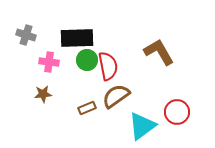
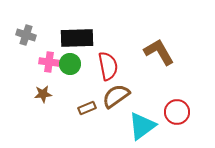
green circle: moved 17 px left, 4 px down
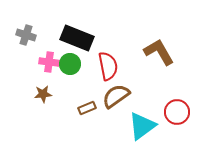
black rectangle: rotated 24 degrees clockwise
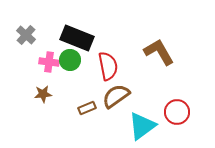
gray cross: rotated 24 degrees clockwise
green circle: moved 4 px up
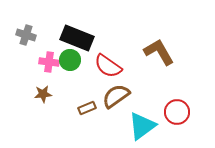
gray cross: rotated 24 degrees counterclockwise
red semicircle: rotated 136 degrees clockwise
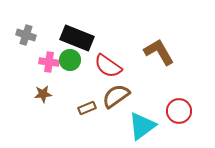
red circle: moved 2 px right, 1 px up
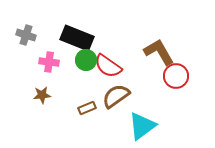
green circle: moved 16 px right
brown star: moved 1 px left, 1 px down
red circle: moved 3 px left, 35 px up
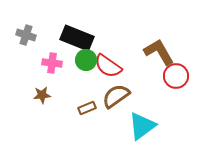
pink cross: moved 3 px right, 1 px down
